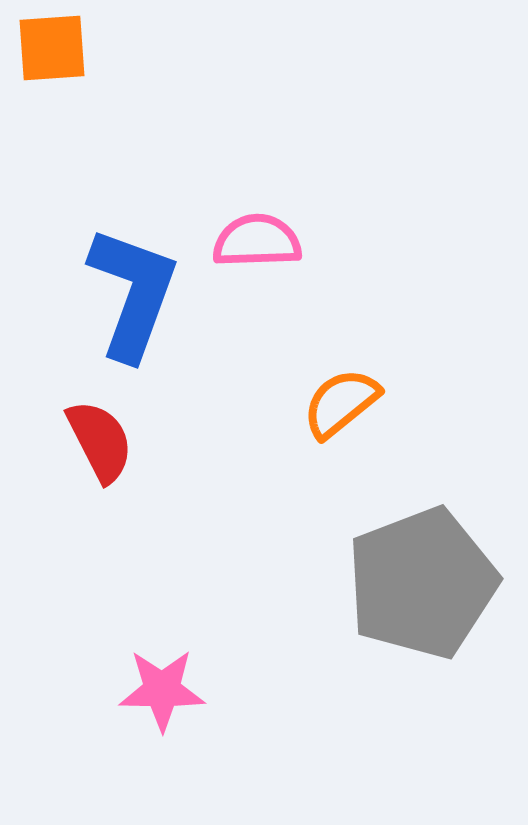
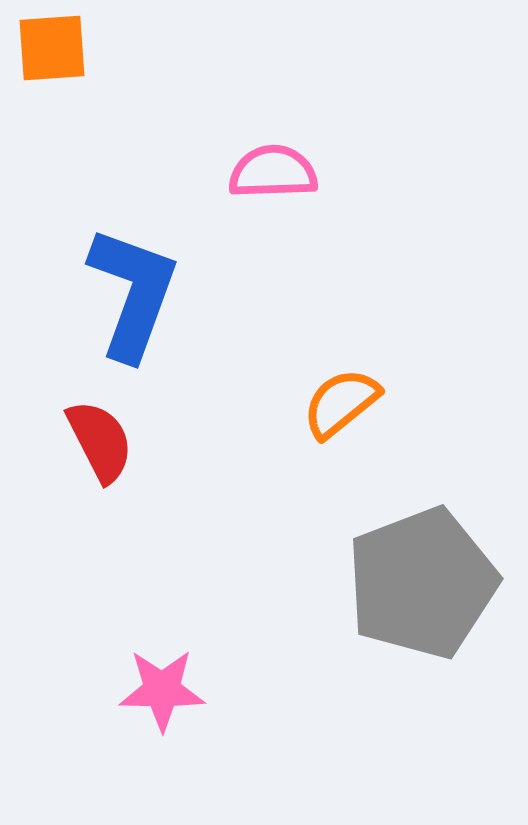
pink semicircle: moved 16 px right, 69 px up
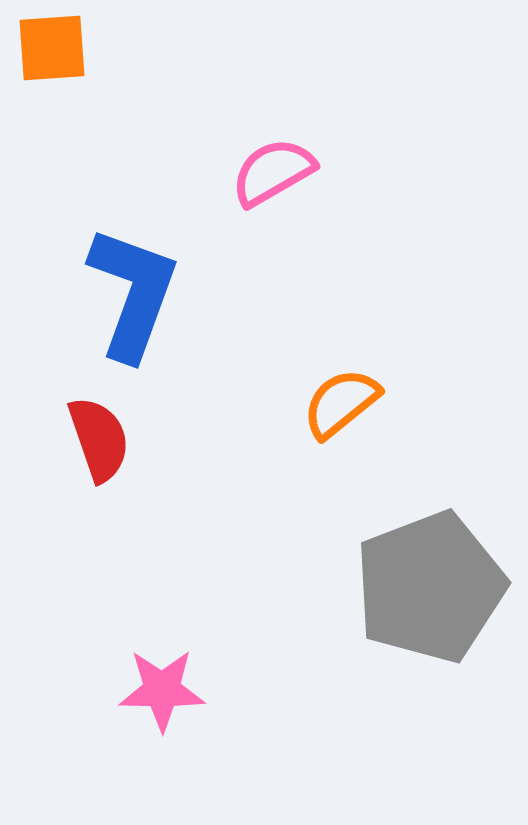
pink semicircle: rotated 28 degrees counterclockwise
red semicircle: moved 1 px left, 2 px up; rotated 8 degrees clockwise
gray pentagon: moved 8 px right, 4 px down
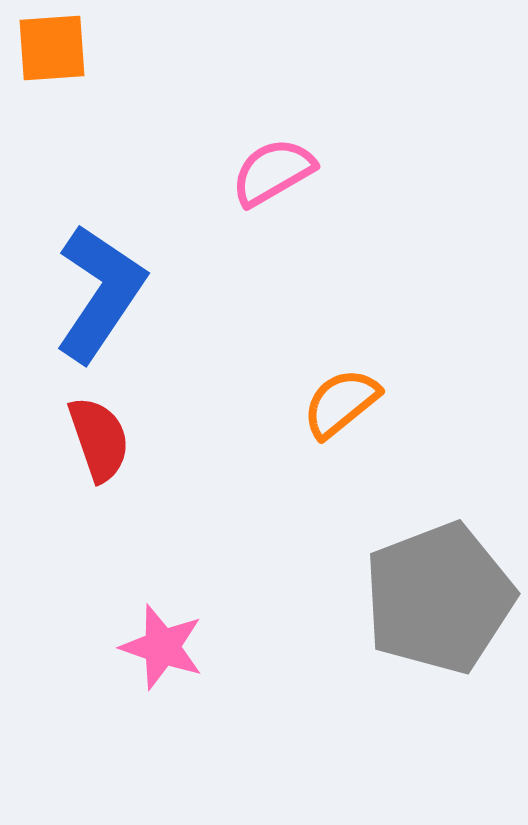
blue L-shape: moved 33 px left; rotated 14 degrees clockwise
gray pentagon: moved 9 px right, 11 px down
pink star: moved 43 px up; rotated 18 degrees clockwise
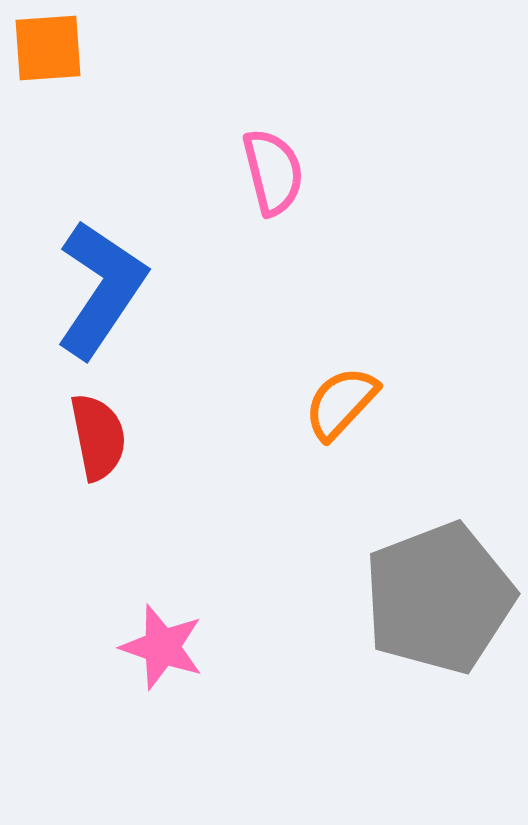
orange square: moved 4 px left
pink semicircle: rotated 106 degrees clockwise
blue L-shape: moved 1 px right, 4 px up
orange semicircle: rotated 8 degrees counterclockwise
red semicircle: moved 1 px left, 2 px up; rotated 8 degrees clockwise
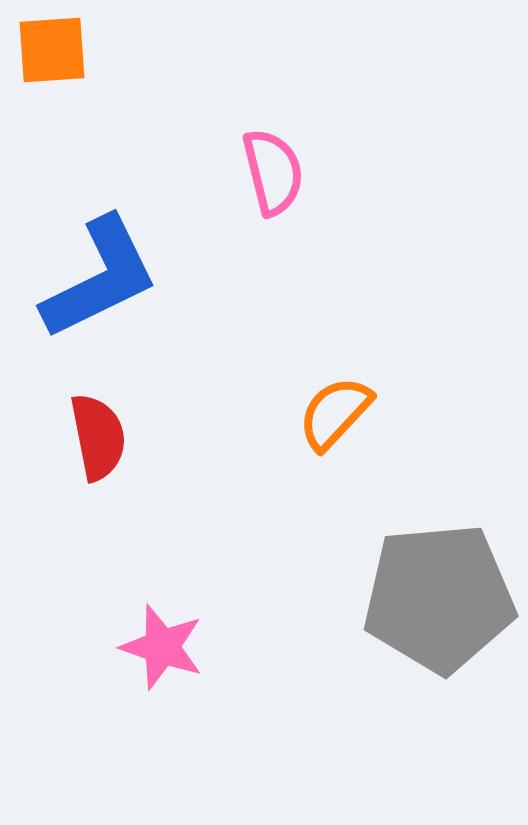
orange square: moved 4 px right, 2 px down
blue L-shape: moved 1 px left, 11 px up; rotated 30 degrees clockwise
orange semicircle: moved 6 px left, 10 px down
gray pentagon: rotated 16 degrees clockwise
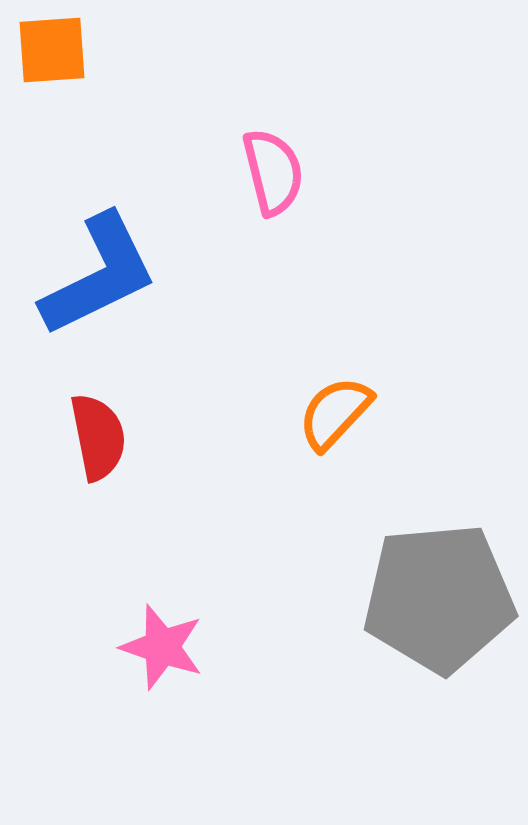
blue L-shape: moved 1 px left, 3 px up
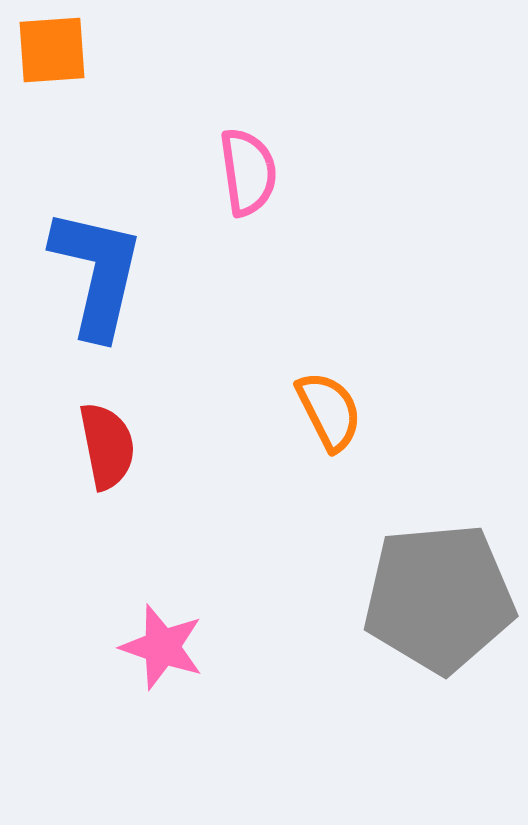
pink semicircle: moved 25 px left; rotated 6 degrees clockwise
blue L-shape: moved 2 px left, 2 px up; rotated 51 degrees counterclockwise
orange semicircle: moved 6 px left, 2 px up; rotated 110 degrees clockwise
red semicircle: moved 9 px right, 9 px down
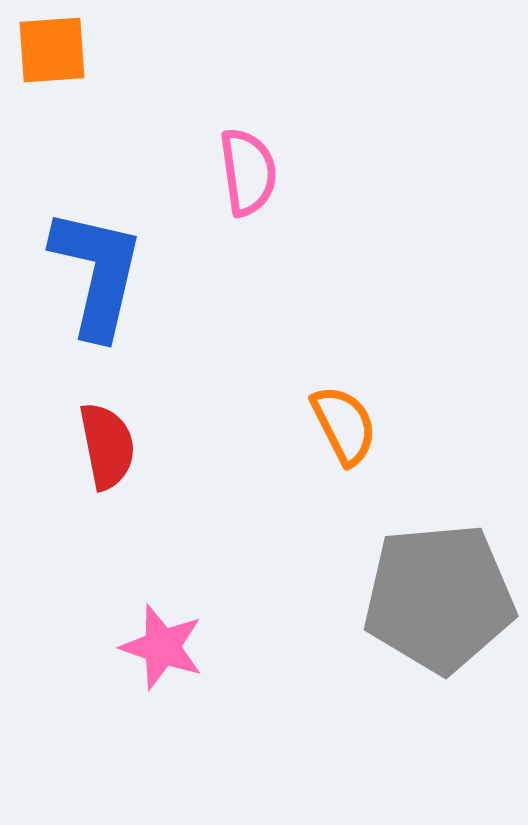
orange semicircle: moved 15 px right, 14 px down
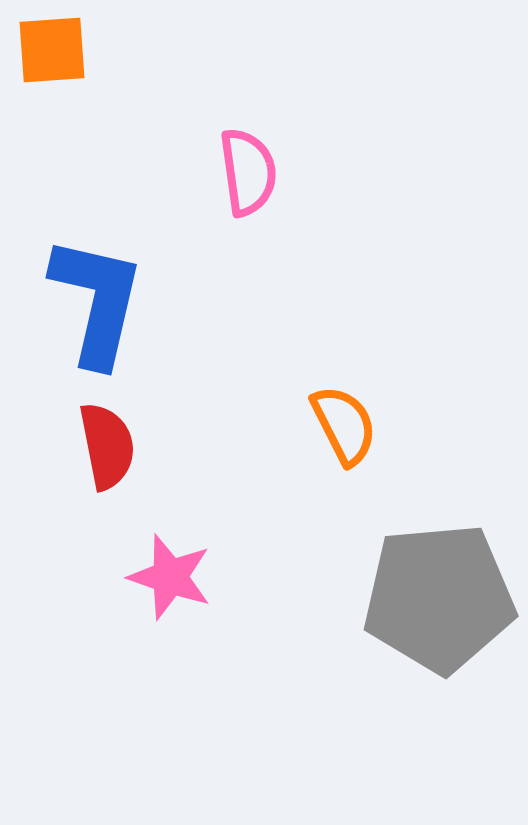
blue L-shape: moved 28 px down
pink star: moved 8 px right, 70 px up
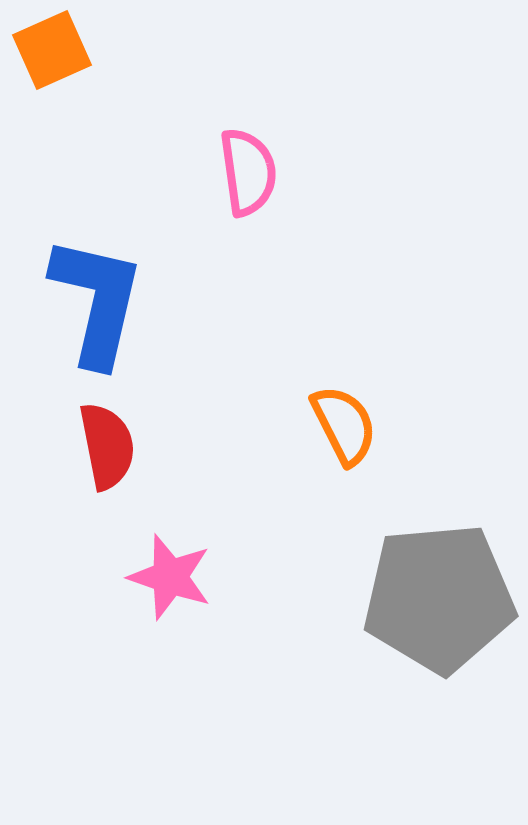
orange square: rotated 20 degrees counterclockwise
